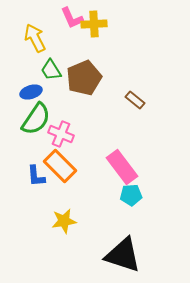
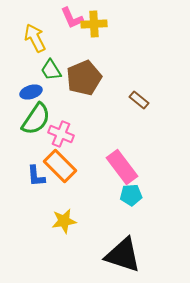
brown rectangle: moved 4 px right
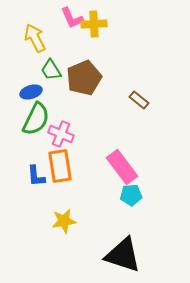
green semicircle: rotated 8 degrees counterclockwise
orange rectangle: rotated 36 degrees clockwise
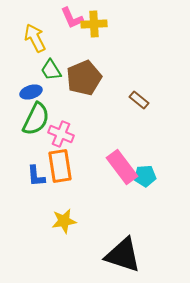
cyan pentagon: moved 14 px right, 19 px up
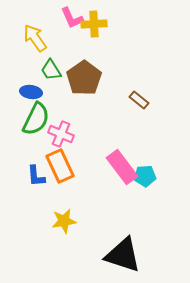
yellow arrow: rotated 8 degrees counterclockwise
brown pentagon: rotated 12 degrees counterclockwise
blue ellipse: rotated 25 degrees clockwise
orange rectangle: rotated 16 degrees counterclockwise
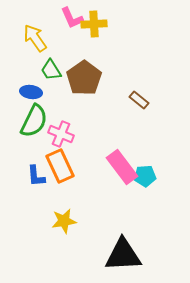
green semicircle: moved 2 px left, 2 px down
black triangle: rotated 21 degrees counterclockwise
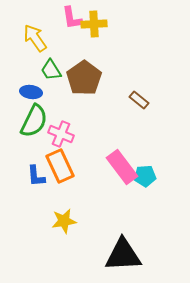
pink L-shape: rotated 15 degrees clockwise
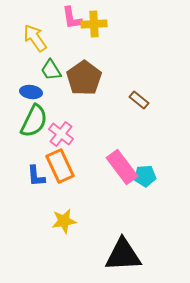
pink cross: rotated 15 degrees clockwise
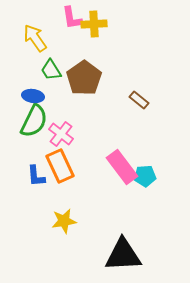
blue ellipse: moved 2 px right, 4 px down
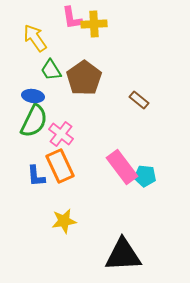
cyan pentagon: rotated 10 degrees clockwise
